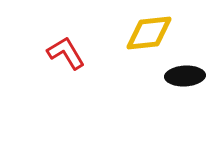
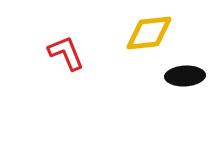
red L-shape: rotated 9 degrees clockwise
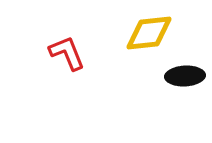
red L-shape: moved 1 px right
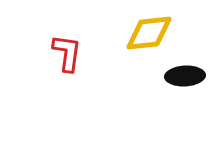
red L-shape: rotated 30 degrees clockwise
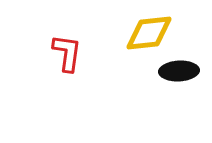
black ellipse: moved 6 px left, 5 px up
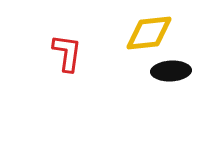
black ellipse: moved 8 px left
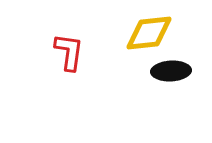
red L-shape: moved 2 px right, 1 px up
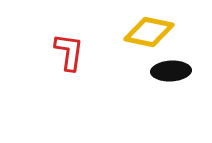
yellow diamond: moved 1 px up; rotated 18 degrees clockwise
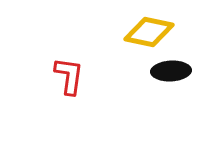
red L-shape: moved 24 px down
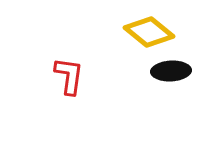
yellow diamond: rotated 27 degrees clockwise
